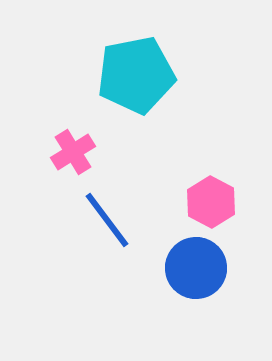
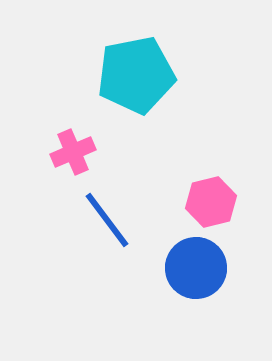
pink cross: rotated 9 degrees clockwise
pink hexagon: rotated 18 degrees clockwise
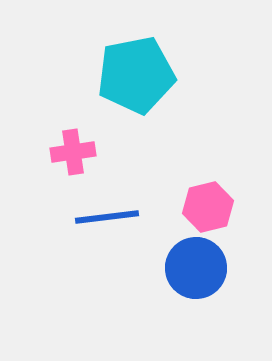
pink cross: rotated 15 degrees clockwise
pink hexagon: moved 3 px left, 5 px down
blue line: moved 3 px up; rotated 60 degrees counterclockwise
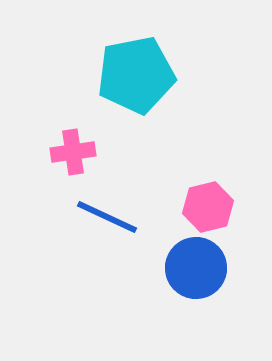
blue line: rotated 32 degrees clockwise
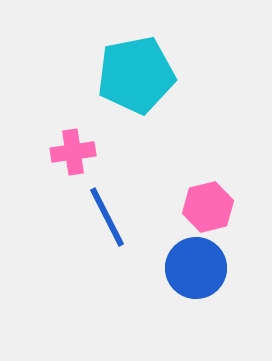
blue line: rotated 38 degrees clockwise
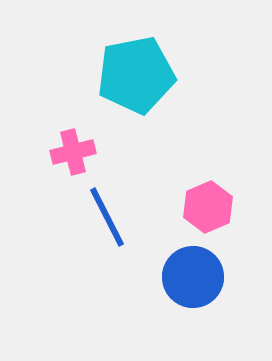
pink cross: rotated 6 degrees counterclockwise
pink hexagon: rotated 9 degrees counterclockwise
blue circle: moved 3 px left, 9 px down
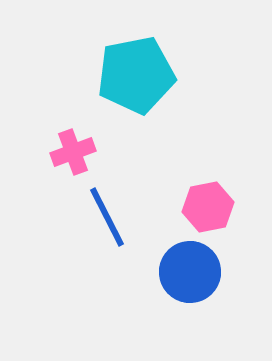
pink cross: rotated 6 degrees counterclockwise
pink hexagon: rotated 12 degrees clockwise
blue circle: moved 3 px left, 5 px up
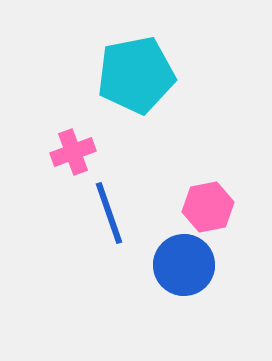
blue line: moved 2 px right, 4 px up; rotated 8 degrees clockwise
blue circle: moved 6 px left, 7 px up
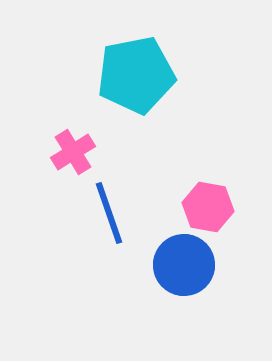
pink cross: rotated 12 degrees counterclockwise
pink hexagon: rotated 21 degrees clockwise
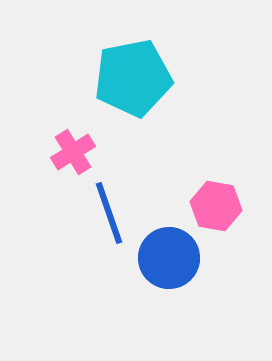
cyan pentagon: moved 3 px left, 3 px down
pink hexagon: moved 8 px right, 1 px up
blue circle: moved 15 px left, 7 px up
